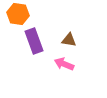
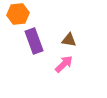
orange hexagon: rotated 15 degrees counterclockwise
pink arrow: rotated 114 degrees clockwise
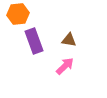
pink arrow: moved 1 px right, 2 px down
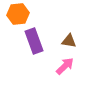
brown triangle: moved 1 px down
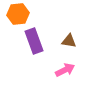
pink arrow: moved 4 px down; rotated 18 degrees clockwise
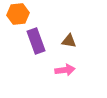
purple rectangle: moved 2 px right
pink arrow: rotated 18 degrees clockwise
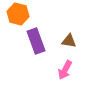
orange hexagon: rotated 20 degrees clockwise
pink arrow: rotated 126 degrees clockwise
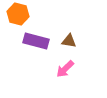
purple rectangle: rotated 55 degrees counterclockwise
pink arrow: moved 1 px up; rotated 18 degrees clockwise
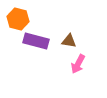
orange hexagon: moved 5 px down
pink arrow: moved 13 px right, 5 px up; rotated 18 degrees counterclockwise
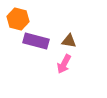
pink arrow: moved 14 px left
